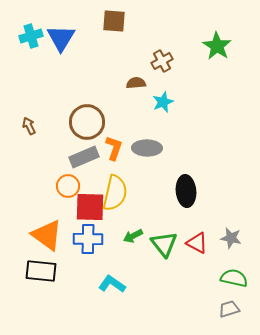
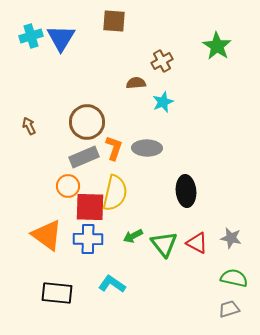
black rectangle: moved 16 px right, 22 px down
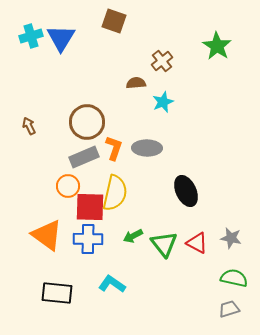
brown square: rotated 15 degrees clockwise
brown cross: rotated 10 degrees counterclockwise
black ellipse: rotated 20 degrees counterclockwise
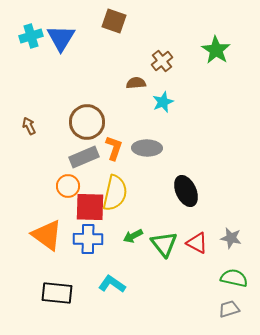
green star: moved 1 px left, 4 px down
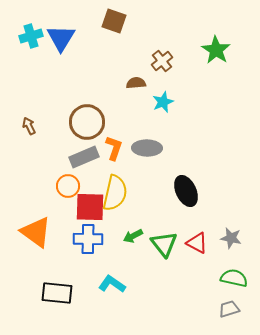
orange triangle: moved 11 px left, 3 px up
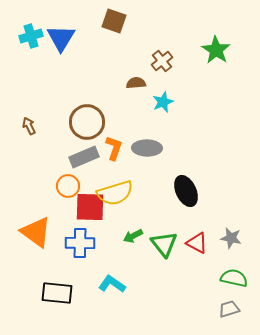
yellow semicircle: rotated 60 degrees clockwise
blue cross: moved 8 px left, 4 px down
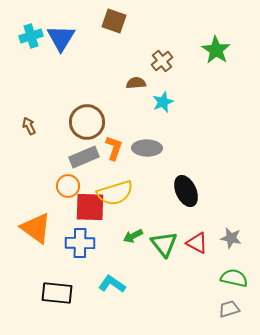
orange triangle: moved 4 px up
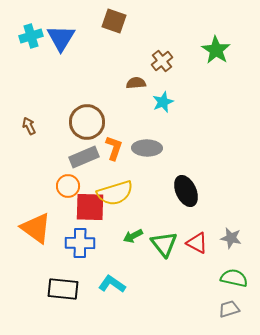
black rectangle: moved 6 px right, 4 px up
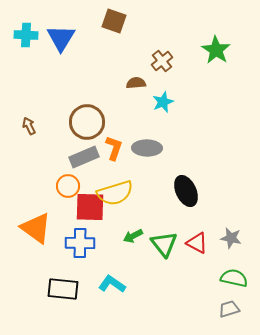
cyan cross: moved 5 px left, 1 px up; rotated 20 degrees clockwise
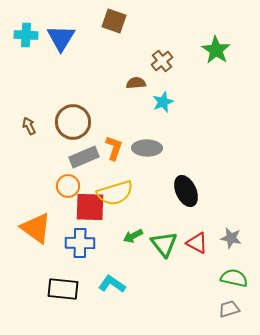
brown circle: moved 14 px left
